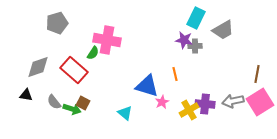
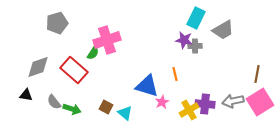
pink cross: rotated 28 degrees counterclockwise
brown square: moved 23 px right, 4 px down
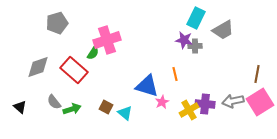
black triangle: moved 6 px left, 12 px down; rotated 32 degrees clockwise
green arrow: rotated 36 degrees counterclockwise
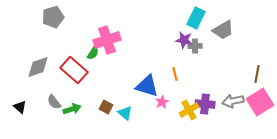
gray pentagon: moved 4 px left, 6 px up
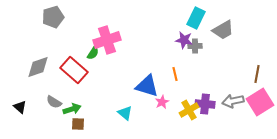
gray semicircle: rotated 21 degrees counterclockwise
brown square: moved 28 px left, 17 px down; rotated 24 degrees counterclockwise
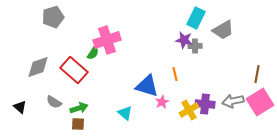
green arrow: moved 7 px right, 1 px up
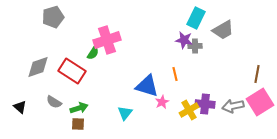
red rectangle: moved 2 px left, 1 px down; rotated 8 degrees counterclockwise
gray arrow: moved 5 px down
cyan triangle: rotated 28 degrees clockwise
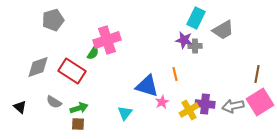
gray pentagon: moved 3 px down
